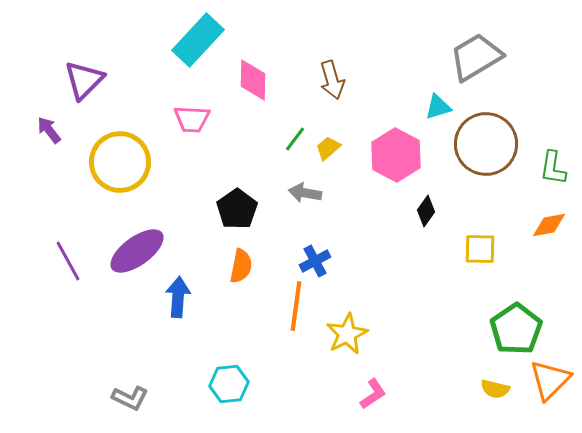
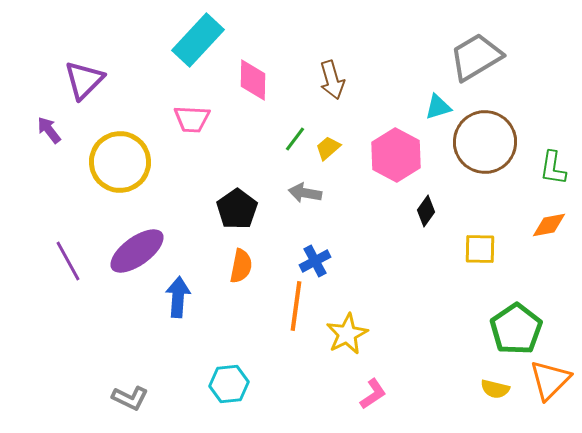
brown circle: moved 1 px left, 2 px up
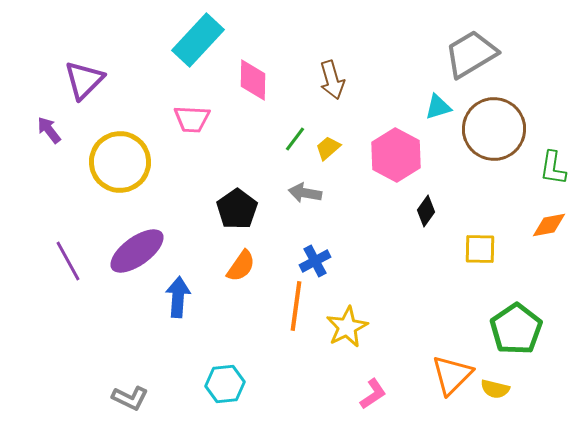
gray trapezoid: moved 5 px left, 3 px up
brown circle: moved 9 px right, 13 px up
orange semicircle: rotated 24 degrees clockwise
yellow star: moved 7 px up
orange triangle: moved 98 px left, 5 px up
cyan hexagon: moved 4 px left
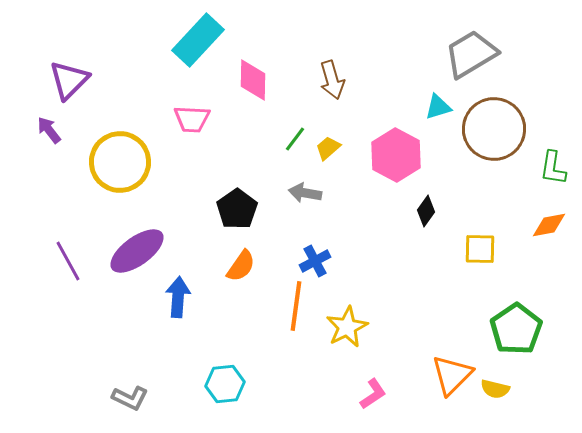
purple triangle: moved 15 px left
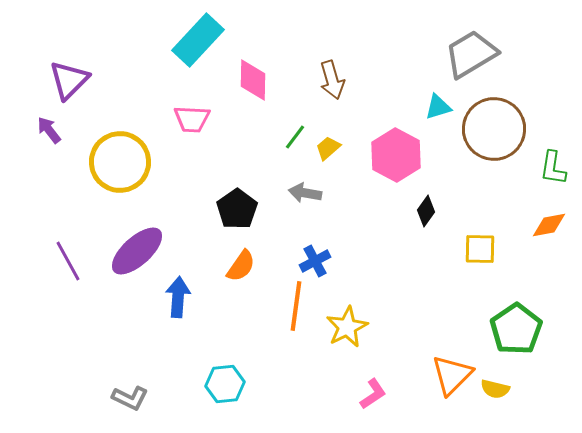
green line: moved 2 px up
purple ellipse: rotated 6 degrees counterclockwise
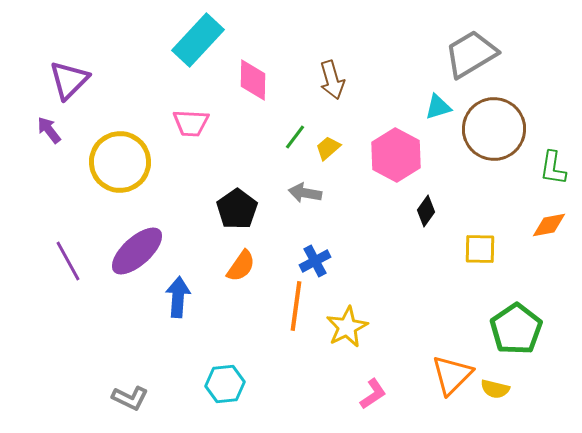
pink trapezoid: moved 1 px left, 4 px down
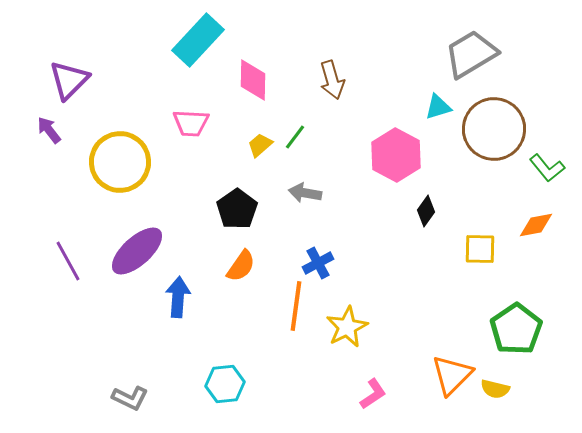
yellow trapezoid: moved 68 px left, 3 px up
green L-shape: moved 6 px left; rotated 48 degrees counterclockwise
orange diamond: moved 13 px left
blue cross: moved 3 px right, 2 px down
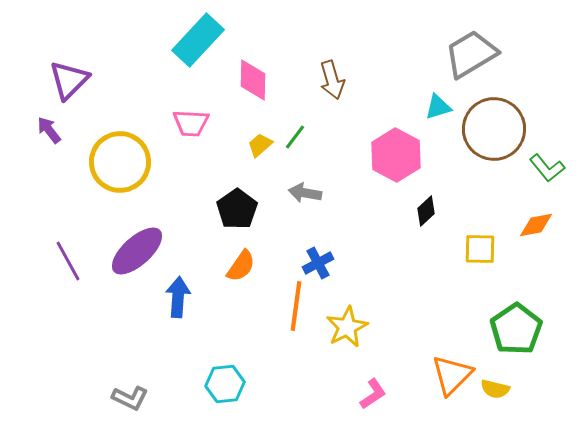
black diamond: rotated 12 degrees clockwise
